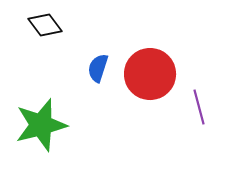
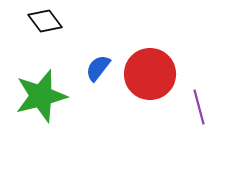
black diamond: moved 4 px up
blue semicircle: rotated 20 degrees clockwise
green star: moved 29 px up
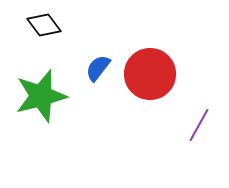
black diamond: moved 1 px left, 4 px down
purple line: moved 18 px down; rotated 44 degrees clockwise
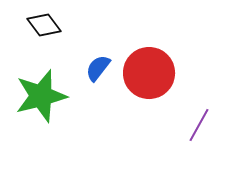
red circle: moved 1 px left, 1 px up
